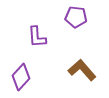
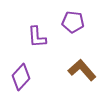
purple pentagon: moved 3 px left, 5 px down
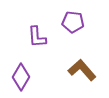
purple diamond: rotated 12 degrees counterclockwise
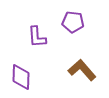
purple diamond: rotated 28 degrees counterclockwise
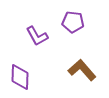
purple L-shape: moved 1 px up; rotated 25 degrees counterclockwise
purple diamond: moved 1 px left
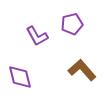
purple pentagon: moved 1 px left, 2 px down; rotated 20 degrees counterclockwise
purple diamond: rotated 16 degrees counterclockwise
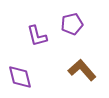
purple L-shape: rotated 15 degrees clockwise
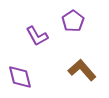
purple pentagon: moved 1 px right, 3 px up; rotated 20 degrees counterclockwise
purple L-shape: rotated 15 degrees counterclockwise
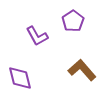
purple diamond: moved 1 px down
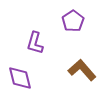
purple L-shape: moved 2 px left, 7 px down; rotated 45 degrees clockwise
